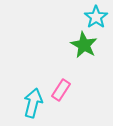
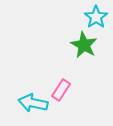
cyan arrow: rotated 92 degrees counterclockwise
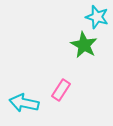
cyan star: moved 1 px right; rotated 20 degrees counterclockwise
cyan arrow: moved 9 px left
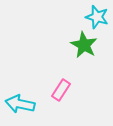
cyan arrow: moved 4 px left, 1 px down
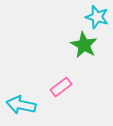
pink rectangle: moved 3 px up; rotated 20 degrees clockwise
cyan arrow: moved 1 px right, 1 px down
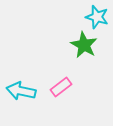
cyan arrow: moved 14 px up
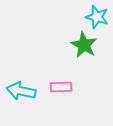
pink rectangle: rotated 35 degrees clockwise
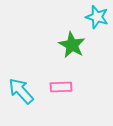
green star: moved 12 px left
cyan arrow: rotated 36 degrees clockwise
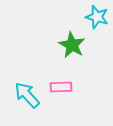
cyan arrow: moved 6 px right, 4 px down
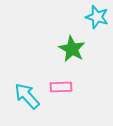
green star: moved 4 px down
cyan arrow: moved 1 px down
